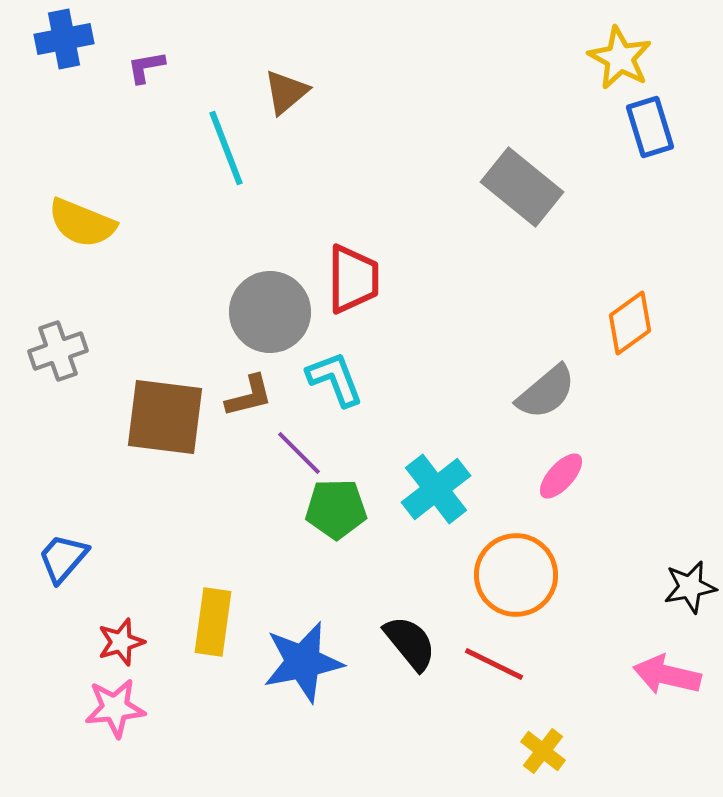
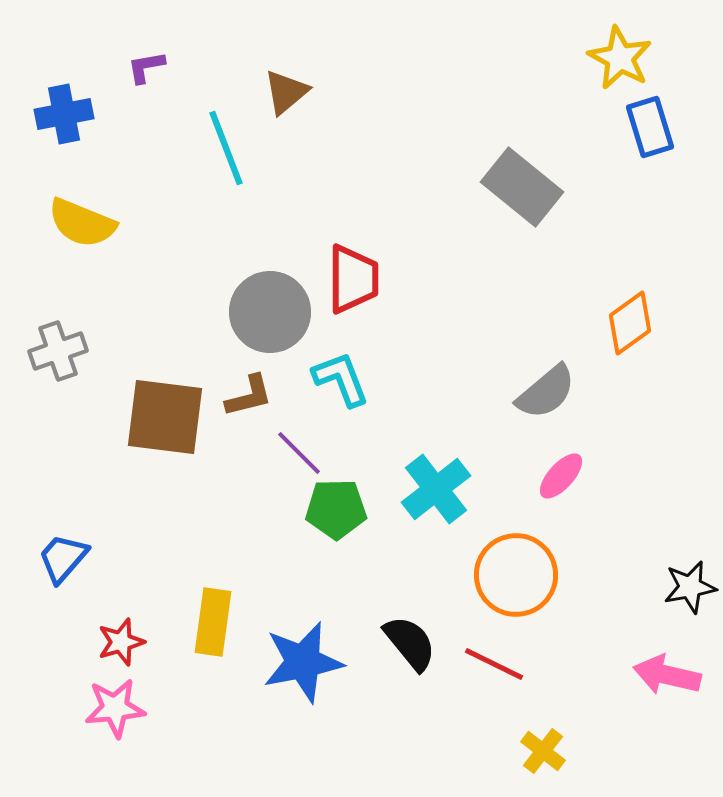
blue cross: moved 75 px down
cyan L-shape: moved 6 px right
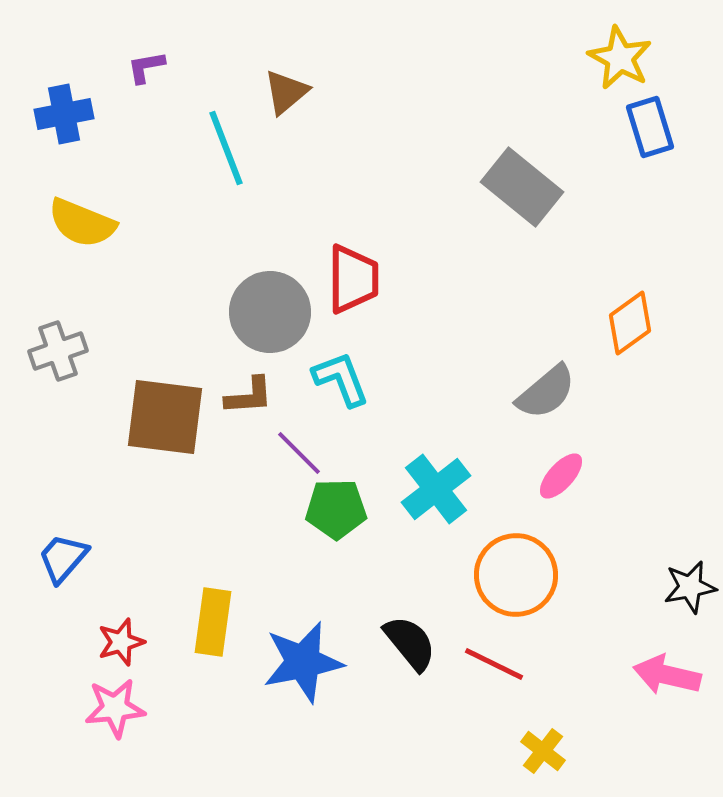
brown L-shape: rotated 10 degrees clockwise
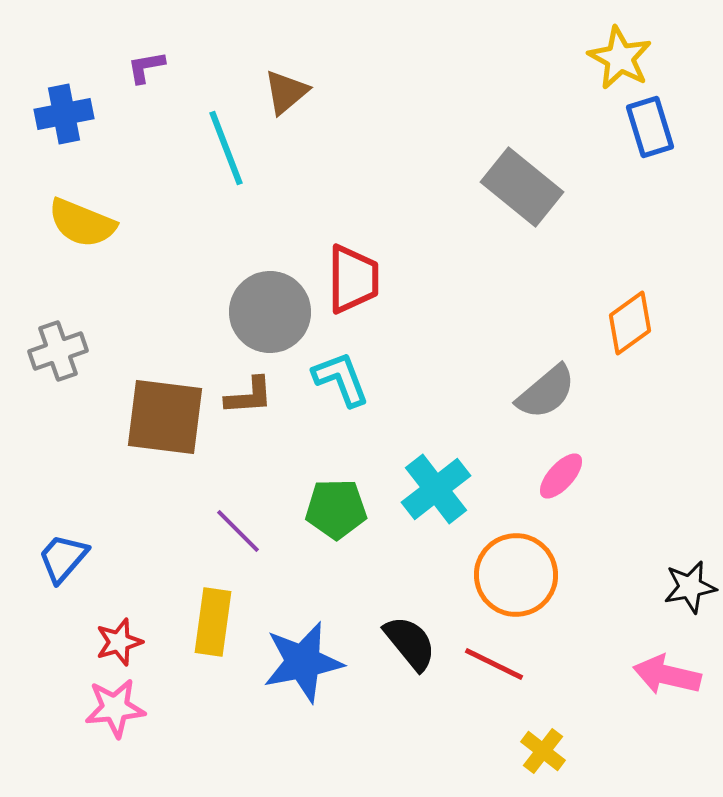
purple line: moved 61 px left, 78 px down
red star: moved 2 px left
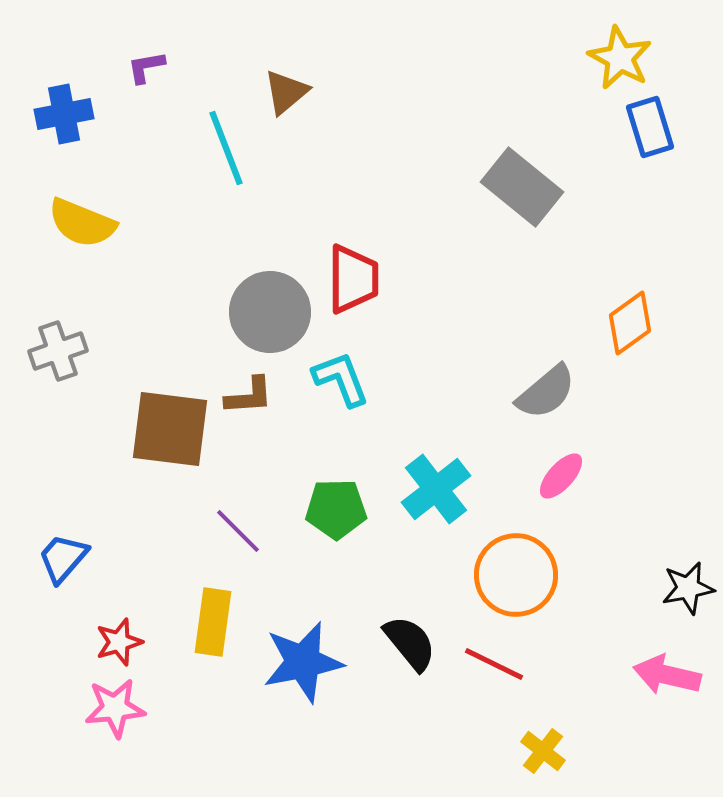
brown square: moved 5 px right, 12 px down
black star: moved 2 px left, 1 px down
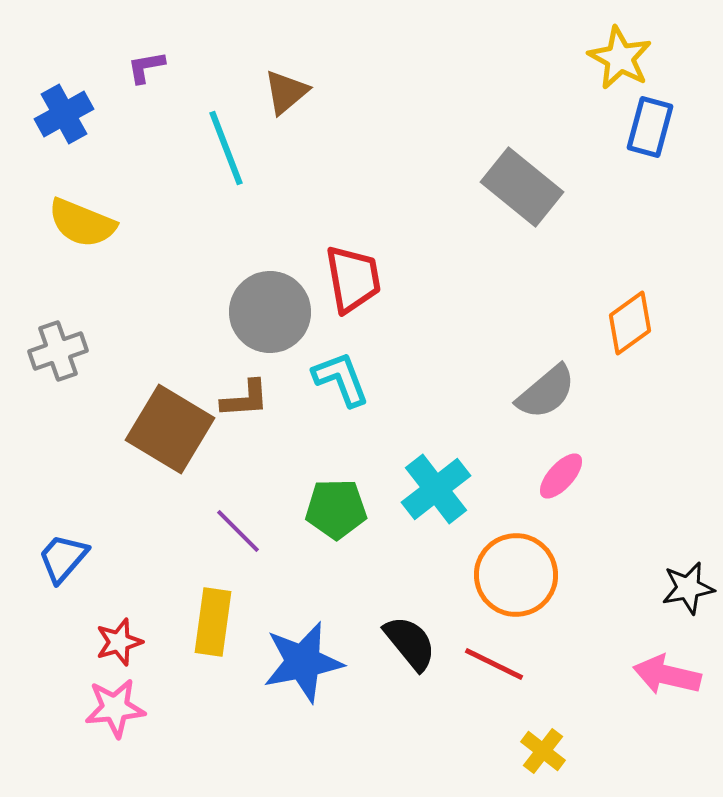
blue cross: rotated 18 degrees counterclockwise
blue rectangle: rotated 32 degrees clockwise
red trapezoid: rotated 10 degrees counterclockwise
brown L-shape: moved 4 px left, 3 px down
brown square: rotated 24 degrees clockwise
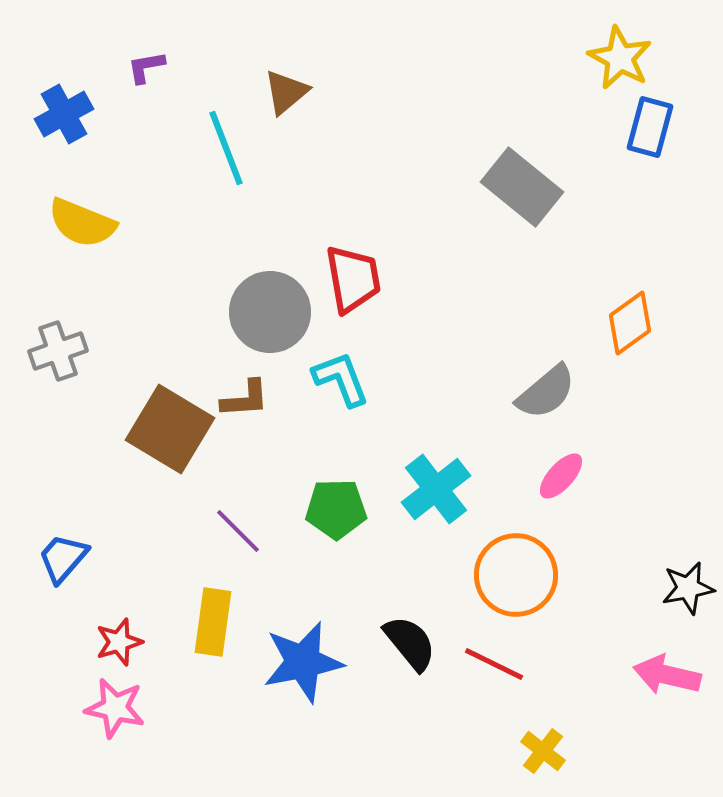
pink star: rotated 18 degrees clockwise
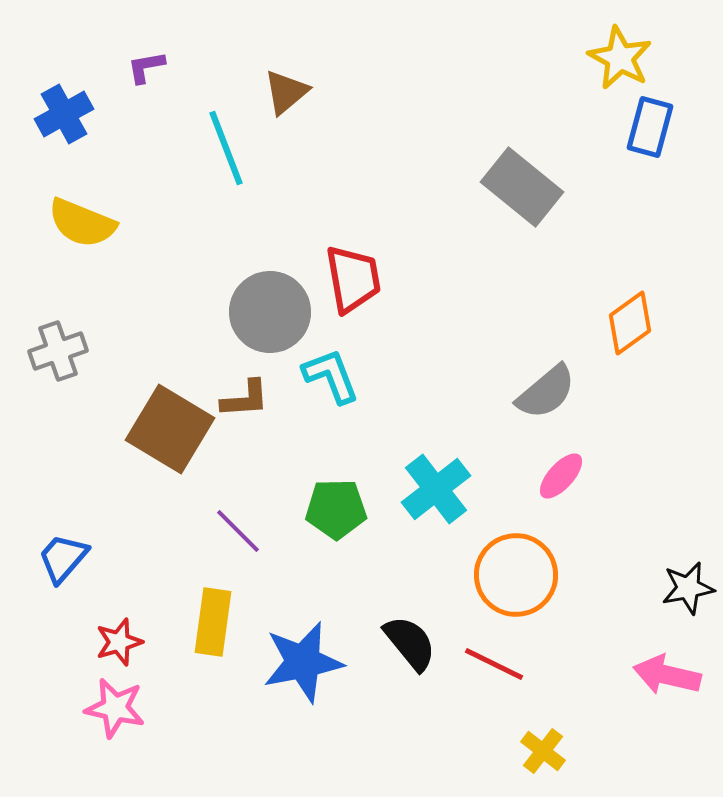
cyan L-shape: moved 10 px left, 3 px up
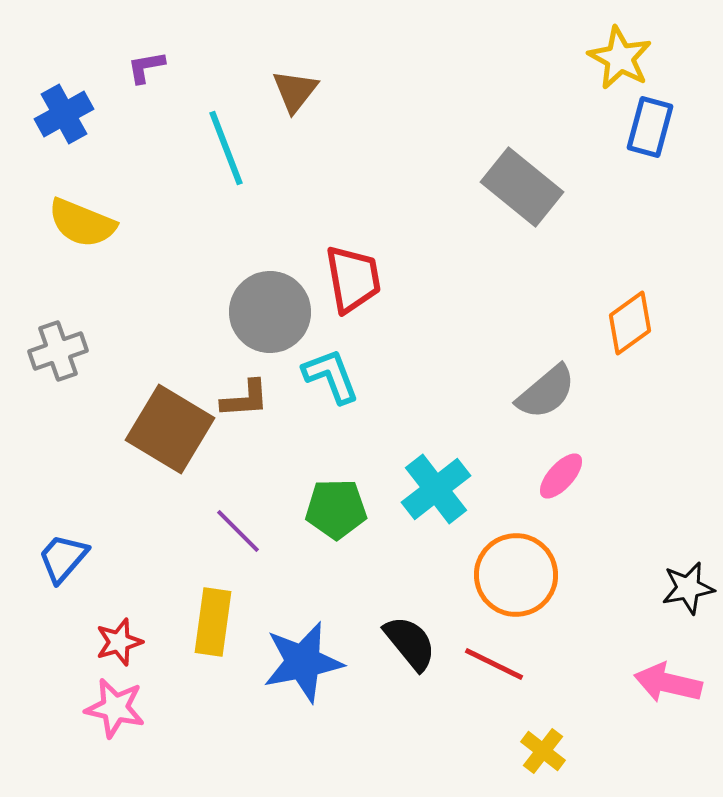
brown triangle: moved 9 px right, 1 px up; rotated 12 degrees counterclockwise
pink arrow: moved 1 px right, 8 px down
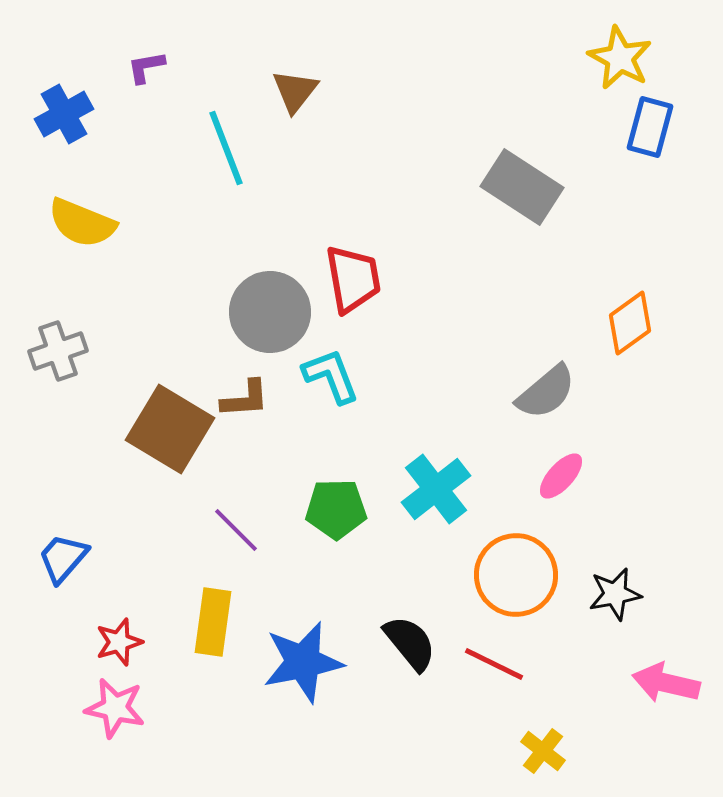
gray rectangle: rotated 6 degrees counterclockwise
purple line: moved 2 px left, 1 px up
black star: moved 73 px left, 6 px down
pink arrow: moved 2 px left
